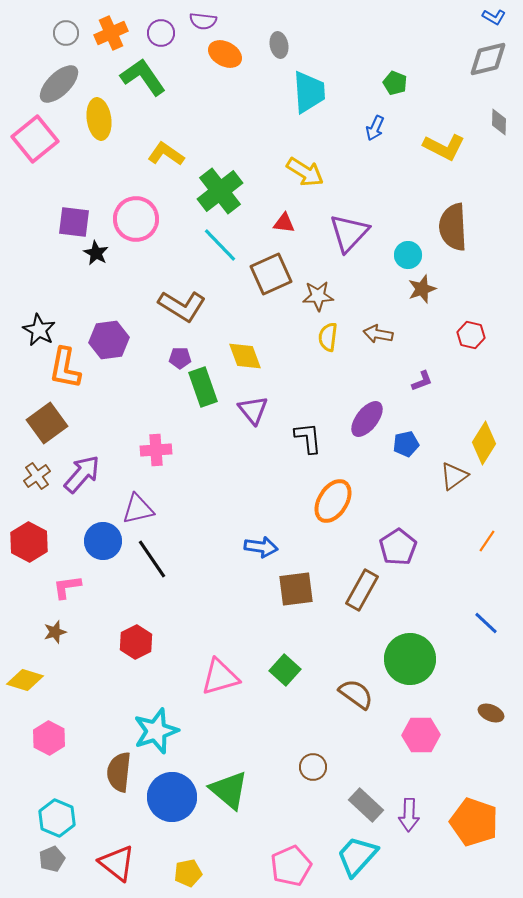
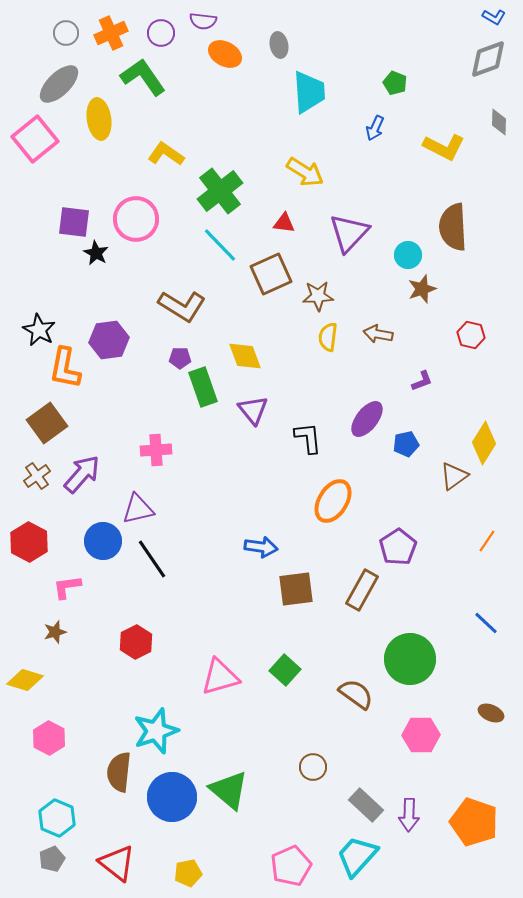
gray diamond at (488, 59): rotated 6 degrees counterclockwise
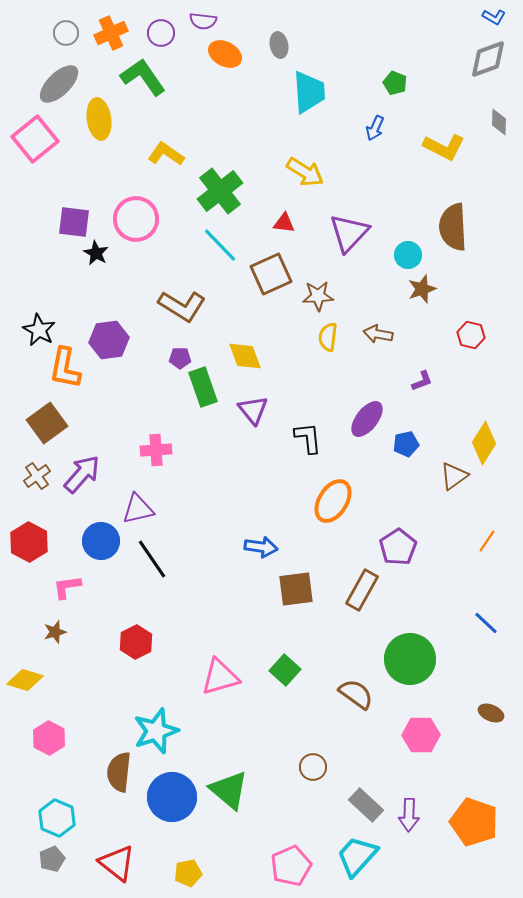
blue circle at (103, 541): moved 2 px left
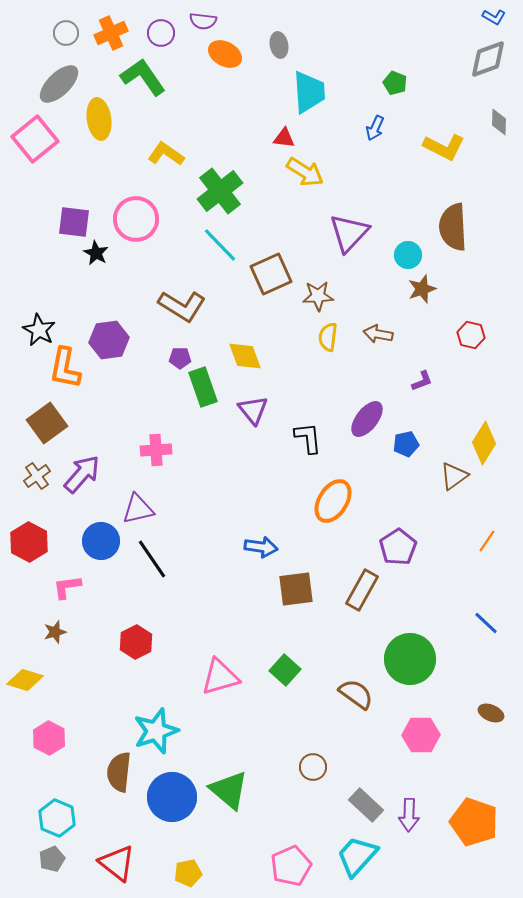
red triangle at (284, 223): moved 85 px up
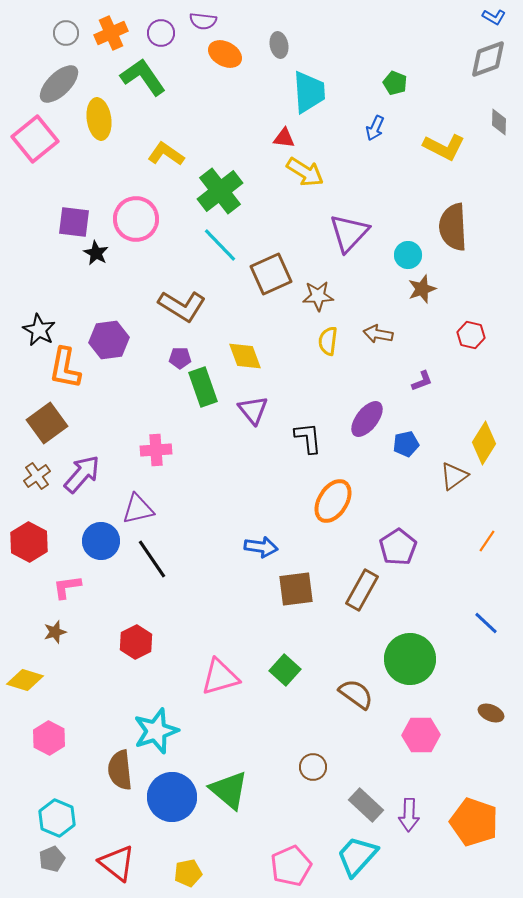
yellow semicircle at (328, 337): moved 4 px down
brown semicircle at (119, 772): moved 1 px right, 2 px up; rotated 12 degrees counterclockwise
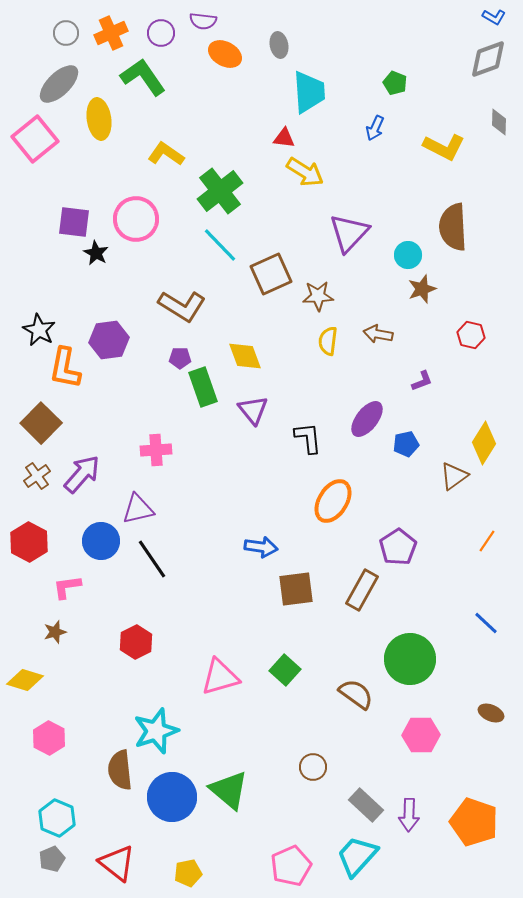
brown square at (47, 423): moved 6 px left; rotated 9 degrees counterclockwise
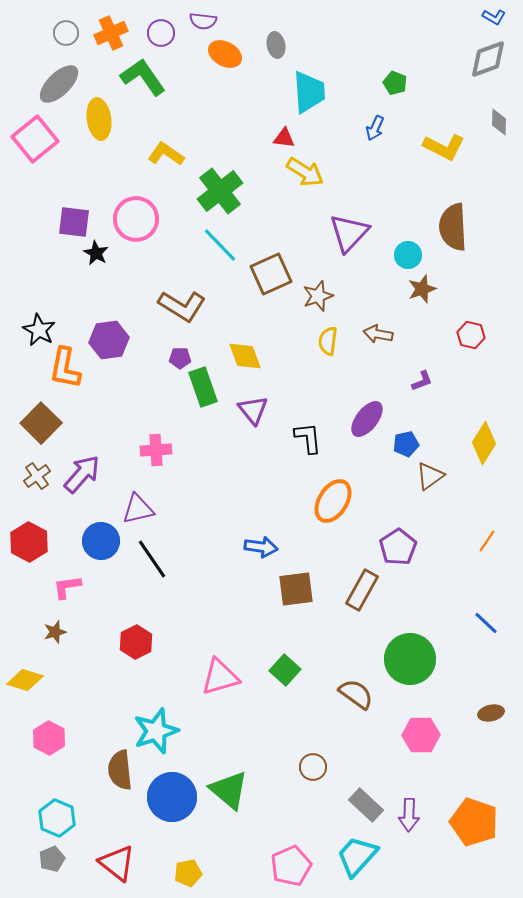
gray ellipse at (279, 45): moved 3 px left
brown star at (318, 296): rotated 16 degrees counterclockwise
brown triangle at (454, 476): moved 24 px left
brown ellipse at (491, 713): rotated 35 degrees counterclockwise
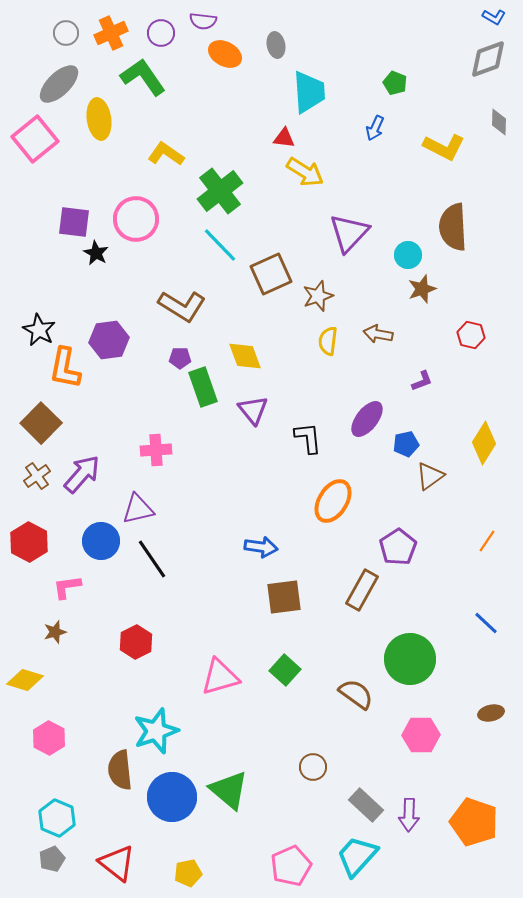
brown square at (296, 589): moved 12 px left, 8 px down
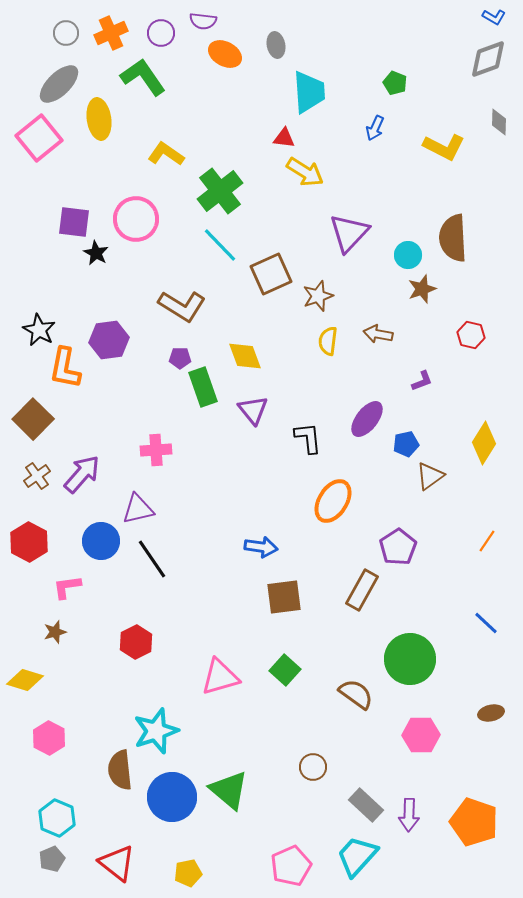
pink square at (35, 139): moved 4 px right, 1 px up
brown semicircle at (453, 227): moved 11 px down
brown square at (41, 423): moved 8 px left, 4 px up
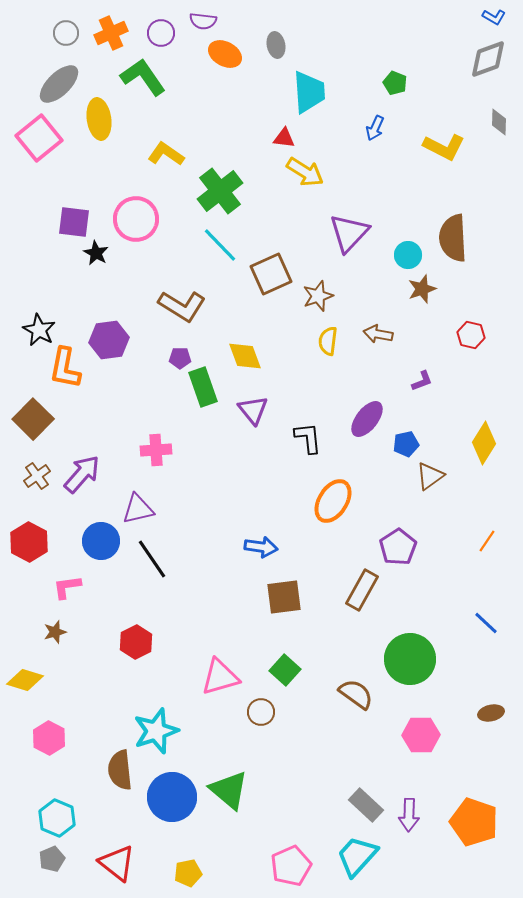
brown circle at (313, 767): moved 52 px left, 55 px up
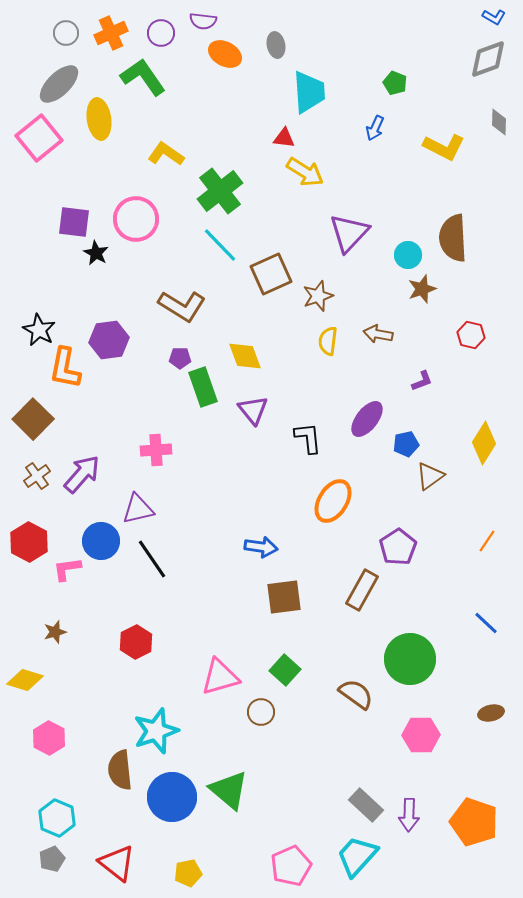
pink L-shape at (67, 587): moved 18 px up
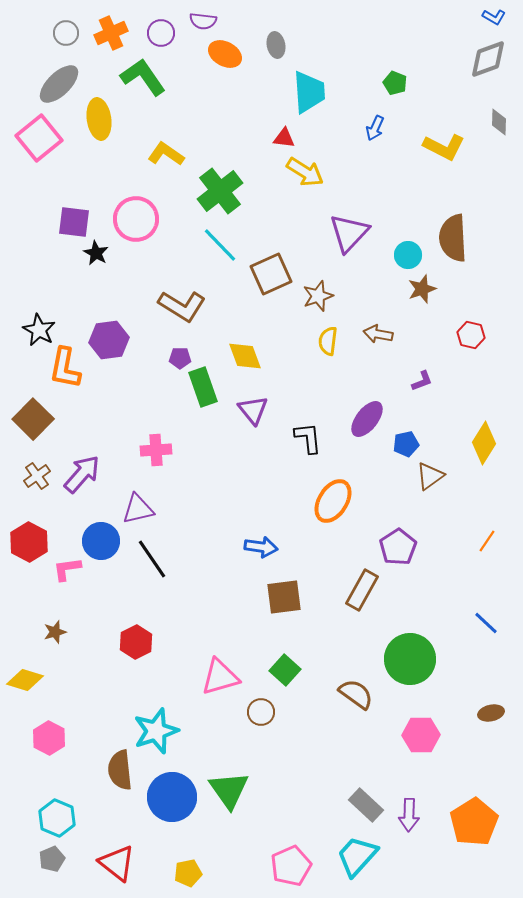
green triangle at (229, 790): rotated 15 degrees clockwise
orange pentagon at (474, 822): rotated 21 degrees clockwise
